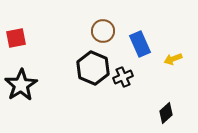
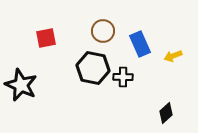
red square: moved 30 px right
yellow arrow: moved 3 px up
black hexagon: rotated 12 degrees counterclockwise
black cross: rotated 24 degrees clockwise
black star: rotated 16 degrees counterclockwise
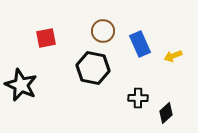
black cross: moved 15 px right, 21 px down
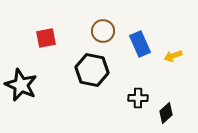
black hexagon: moved 1 px left, 2 px down
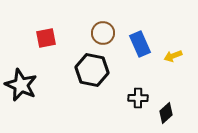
brown circle: moved 2 px down
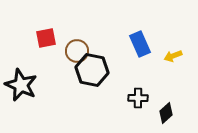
brown circle: moved 26 px left, 18 px down
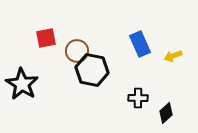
black star: moved 1 px right, 1 px up; rotated 8 degrees clockwise
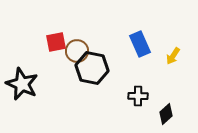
red square: moved 10 px right, 4 px down
yellow arrow: rotated 36 degrees counterclockwise
black hexagon: moved 2 px up
black star: rotated 8 degrees counterclockwise
black cross: moved 2 px up
black diamond: moved 1 px down
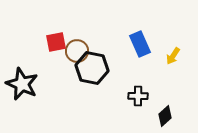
black diamond: moved 1 px left, 2 px down
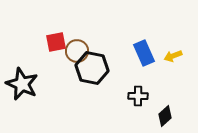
blue rectangle: moved 4 px right, 9 px down
yellow arrow: rotated 36 degrees clockwise
